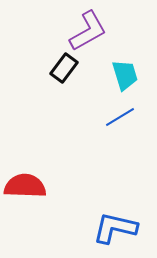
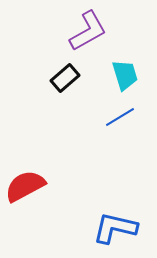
black rectangle: moved 1 px right, 10 px down; rotated 12 degrees clockwise
red semicircle: rotated 30 degrees counterclockwise
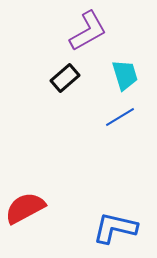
red semicircle: moved 22 px down
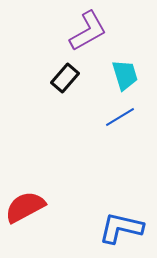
black rectangle: rotated 8 degrees counterclockwise
red semicircle: moved 1 px up
blue L-shape: moved 6 px right
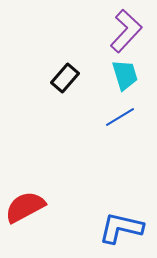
purple L-shape: moved 38 px right; rotated 18 degrees counterclockwise
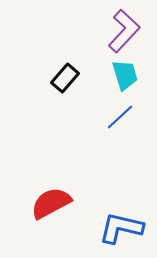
purple L-shape: moved 2 px left
blue line: rotated 12 degrees counterclockwise
red semicircle: moved 26 px right, 4 px up
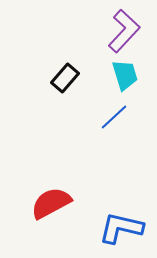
blue line: moved 6 px left
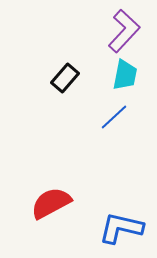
cyan trapezoid: rotated 28 degrees clockwise
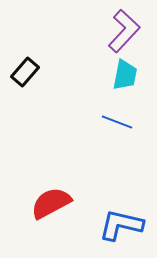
black rectangle: moved 40 px left, 6 px up
blue line: moved 3 px right, 5 px down; rotated 64 degrees clockwise
blue L-shape: moved 3 px up
